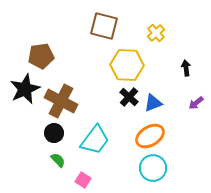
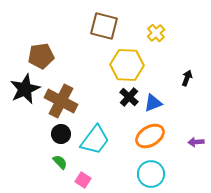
black arrow: moved 1 px right, 10 px down; rotated 28 degrees clockwise
purple arrow: moved 39 px down; rotated 35 degrees clockwise
black circle: moved 7 px right, 1 px down
green semicircle: moved 2 px right, 2 px down
cyan circle: moved 2 px left, 6 px down
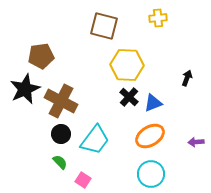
yellow cross: moved 2 px right, 15 px up; rotated 36 degrees clockwise
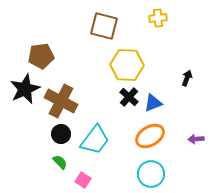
purple arrow: moved 3 px up
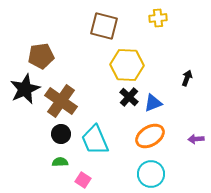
brown cross: rotated 8 degrees clockwise
cyan trapezoid: rotated 120 degrees clockwise
green semicircle: rotated 49 degrees counterclockwise
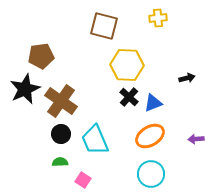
black arrow: rotated 56 degrees clockwise
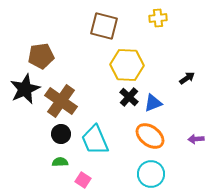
black arrow: rotated 21 degrees counterclockwise
orange ellipse: rotated 68 degrees clockwise
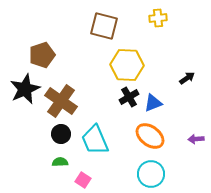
brown pentagon: moved 1 px right, 1 px up; rotated 10 degrees counterclockwise
black cross: rotated 18 degrees clockwise
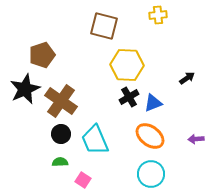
yellow cross: moved 3 px up
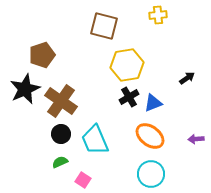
yellow hexagon: rotated 12 degrees counterclockwise
green semicircle: rotated 21 degrees counterclockwise
